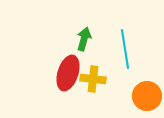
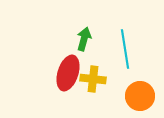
orange circle: moved 7 px left
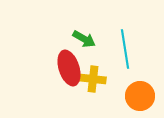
green arrow: rotated 105 degrees clockwise
red ellipse: moved 1 px right, 5 px up; rotated 36 degrees counterclockwise
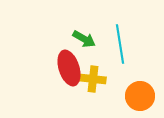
cyan line: moved 5 px left, 5 px up
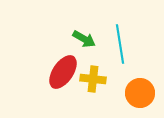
red ellipse: moved 6 px left, 4 px down; rotated 52 degrees clockwise
orange circle: moved 3 px up
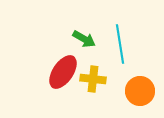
orange circle: moved 2 px up
